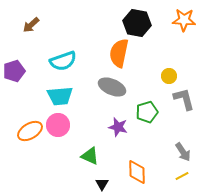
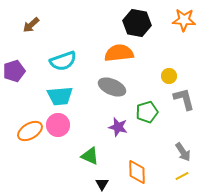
orange semicircle: rotated 72 degrees clockwise
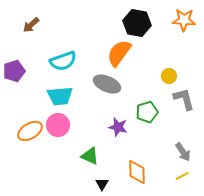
orange semicircle: rotated 48 degrees counterclockwise
gray ellipse: moved 5 px left, 3 px up
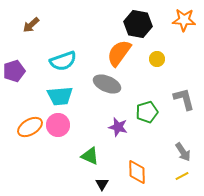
black hexagon: moved 1 px right, 1 px down
yellow circle: moved 12 px left, 17 px up
orange ellipse: moved 4 px up
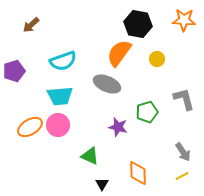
orange diamond: moved 1 px right, 1 px down
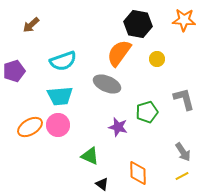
black triangle: rotated 24 degrees counterclockwise
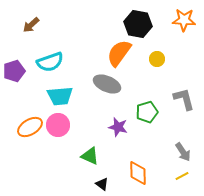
cyan semicircle: moved 13 px left, 1 px down
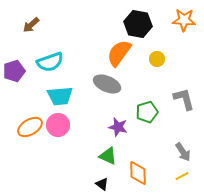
green triangle: moved 18 px right
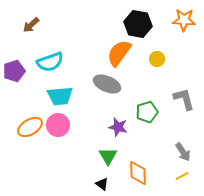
green triangle: rotated 36 degrees clockwise
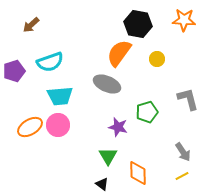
gray L-shape: moved 4 px right
